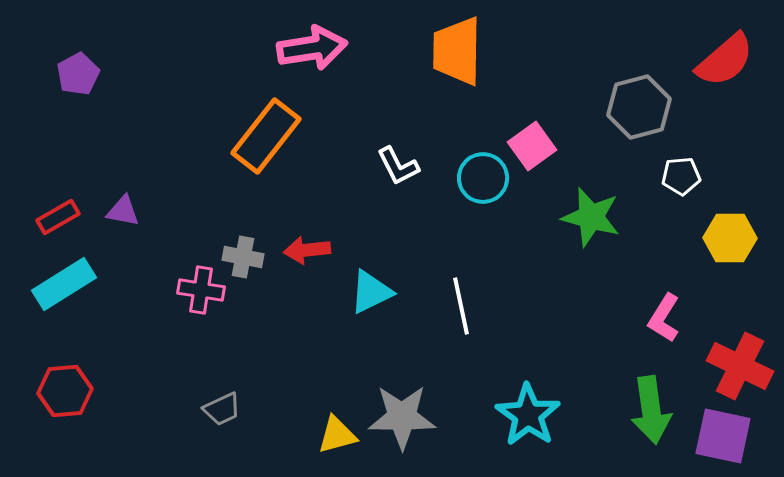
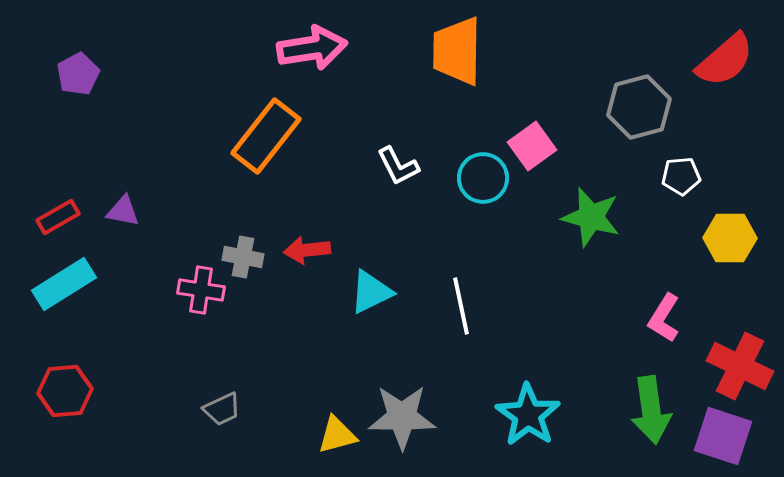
purple square: rotated 6 degrees clockwise
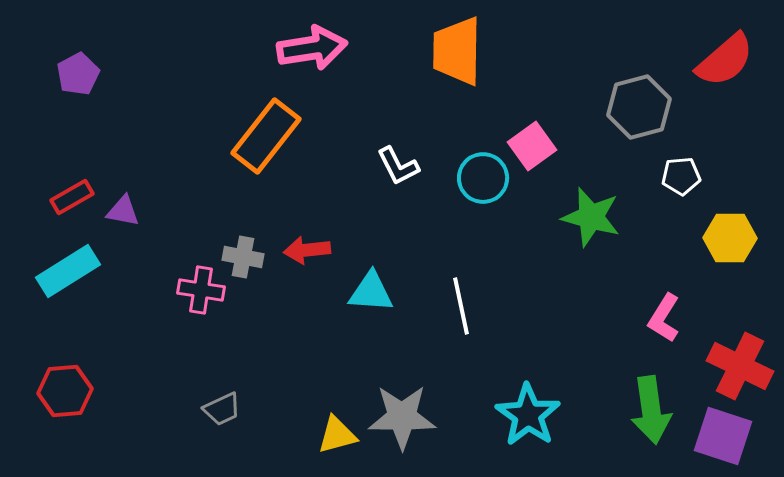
red rectangle: moved 14 px right, 20 px up
cyan rectangle: moved 4 px right, 13 px up
cyan triangle: rotated 30 degrees clockwise
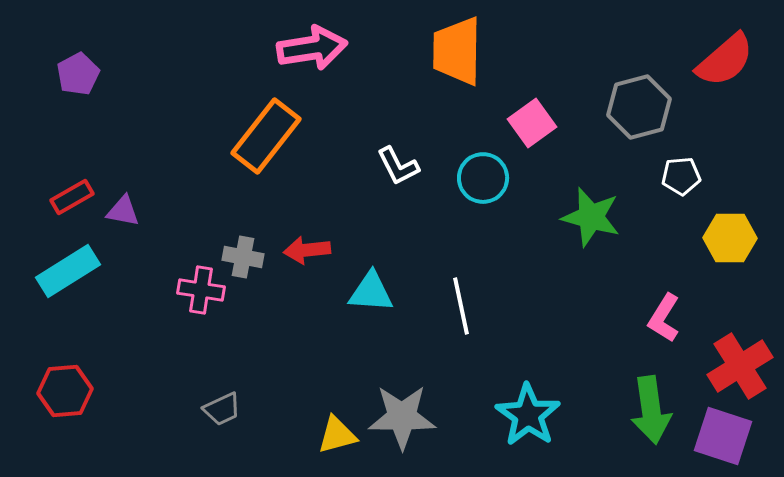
pink square: moved 23 px up
red cross: rotated 32 degrees clockwise
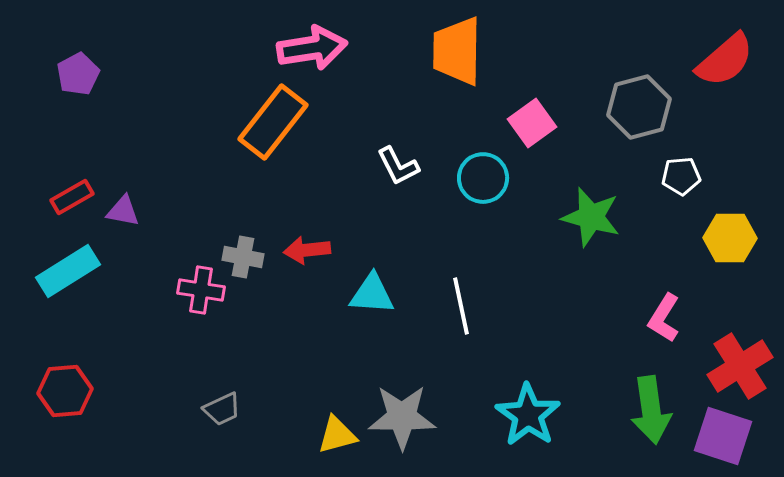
orange rectangle: moved 7 px right, 14 px up
cyan triangle: moved 1 px right, 2 px down
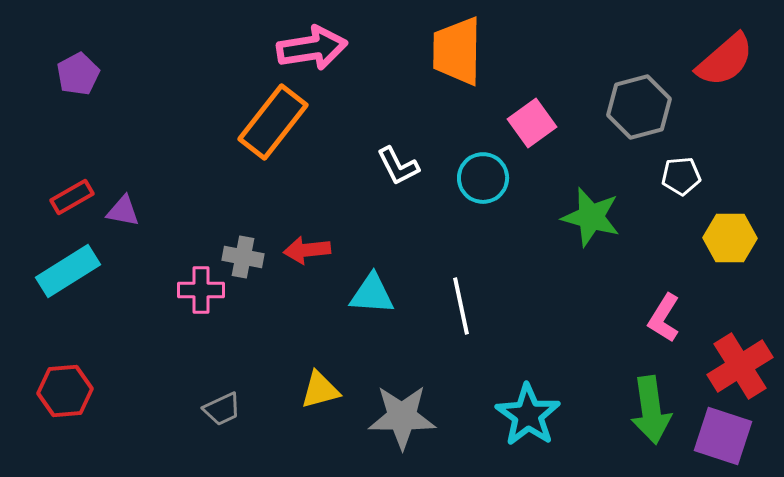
pink cross: rotated 9 degrees counterclockwise
yellow triangle: moved 17 px left, 45 px up
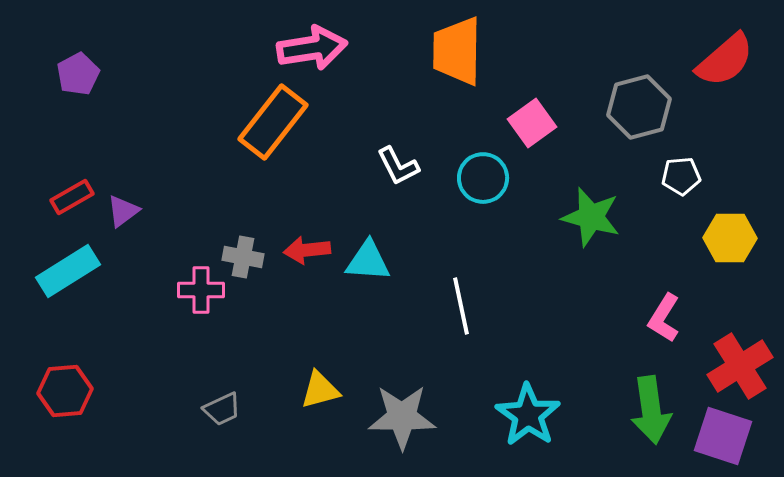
purple triangle: rotated 48 degrees counterclockwise
cyan triangle: moved 4 px left, 33 px up
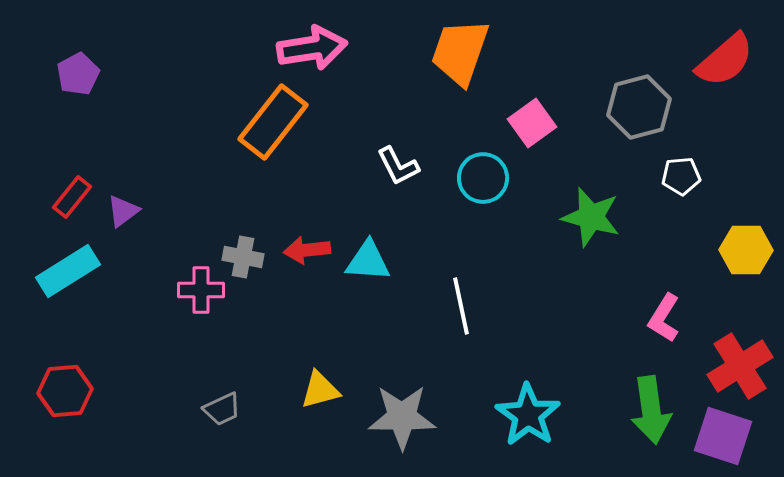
orange trapezoid: moved 3 px right, 1 px down; rotated 18 degrees clockwise
red rectangle: rotated 21 degrees counterclockwise
yellow hexagon: moved 16 px right, 12 px down
